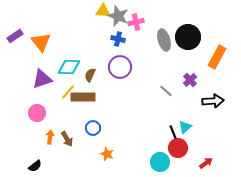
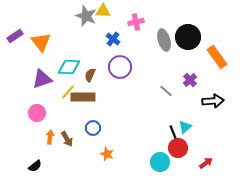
gray star: moved 32 px left
blue cross: moved 5 px left; rotated 24 degrees clockwise
orange rectangle: rotated 65 degrees counterclockwise
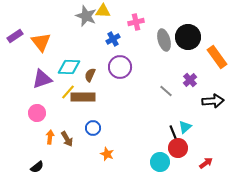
blue cross: rotated 24 degrees clockwise
black semicircle: moved 2 px right, 1 px down
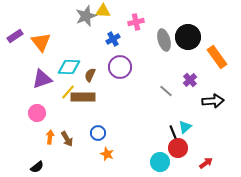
gray star: rotated 30 degrees clockwise
blue circle: moved 5 px right, 5 px down
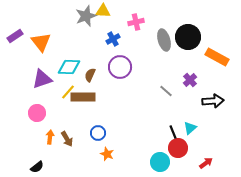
orange rectangle: rotated 25 degrees counterclockwise
cyan triangle: moved 5 px right, 1 px down
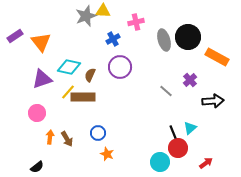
cyan diamond: rotated 10 degrees clockwise
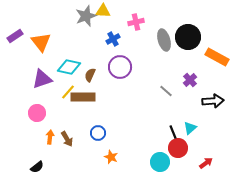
orange star: moved 4 px right, 3 px down
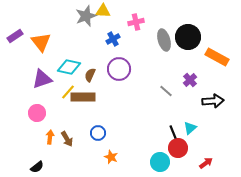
purple circle: moved 1 px left, 2 px down
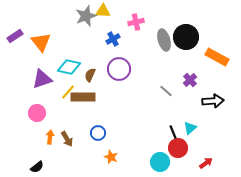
black circle: moved 2 px left
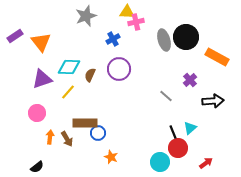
yellow triangle: moved 24 px right, 1 px down
cyan diamond: rotated 10 degrees counterclockwise
gray line: moved 5 px down
brown rectangle: moved 2 px right, 26 px down
